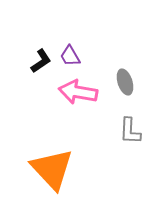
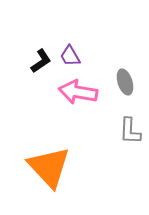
orange triangle: moved 3 px left, 2 px up
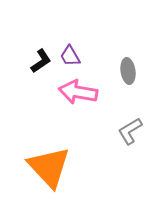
gray ellipse: moved 3 px right, 11 px up; rotated 10 degrees clockwise
gray L-shape: rotated 56 degrees clockwise
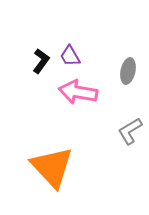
black L-shape: rotated 20 degrees counterclockwise
gray ellipse: rotated 20 degrees clockwise
orange triangle: moved 3 px right
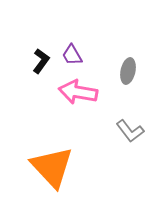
purple trapezoid: moved 2 px right, 1 px up
gray L-shape: rotated 96 degrees counterclockwise
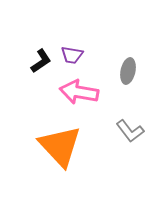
purple trapezoid: rotated 50 degrees counterclockwise
black L-shape: rotated 20 degrees clockwise
pink arrow: moved 1 px right
orange triangle: moved 8 px right, 21 px up
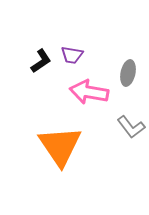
gray ellipse: moved 2 px down
pink arrow: moved 10 px right
gray L-shape: moved 1 px right, 4 px up
orange triangle: rotated 9 degrees clockwise
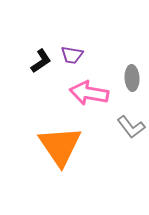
gray ellipse: moved 4 px right, 5 px down; rotated 15 degrees counterclockwise
pink arrow: moved 1 px down
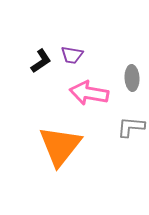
gray L-shape: rotated 132 degrees clockwise
orange triangle: rotated 12 degrees clockwise
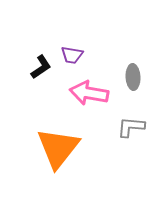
black L-shape: moved 6 px down
gray ellipse: moved 1 px right, 1 px up
orange triangle: moved 2 px left, 2 px down
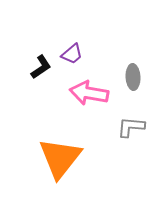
purple trapezoid: moved 1 px up; rotated 50 degrees counterclockwise
orange triangle: moved 2 px right, 10 px down
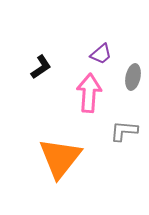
purple trapezoid: moved 29 px right
gray ellipse: rotated 15 degrees clockwise
pink arrow: rotated 84 degrees clockwise
gray L-shape: moved 7 px left, 4 px down
